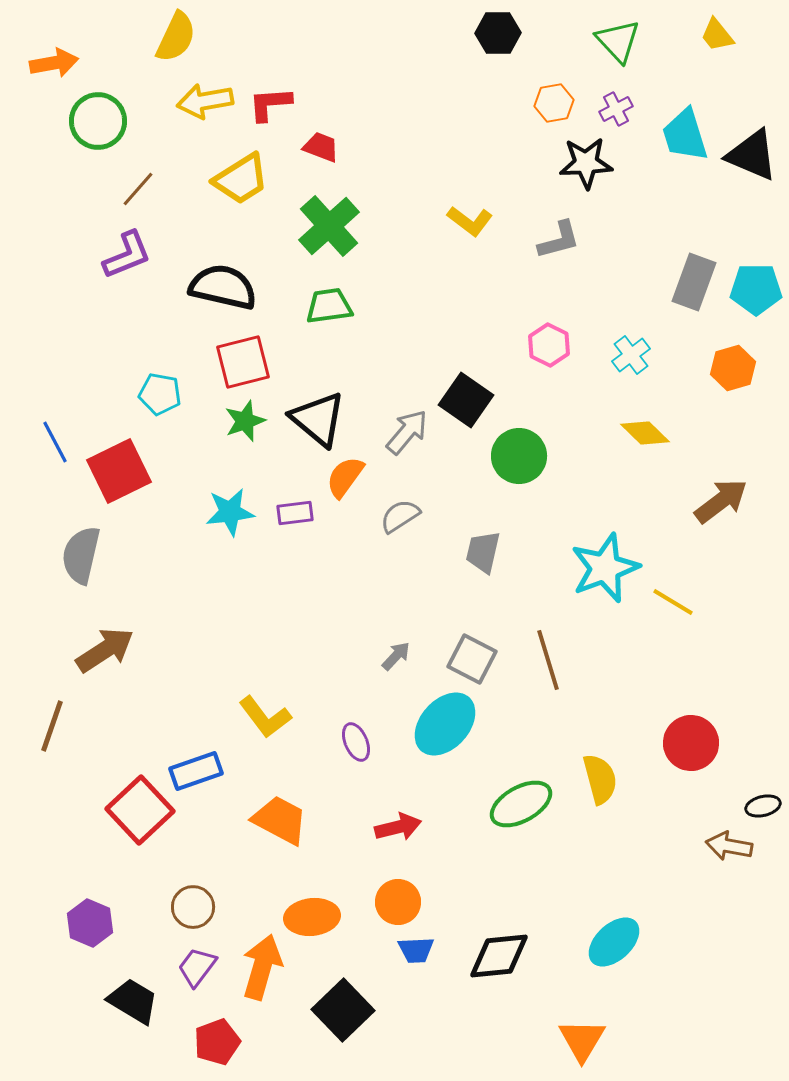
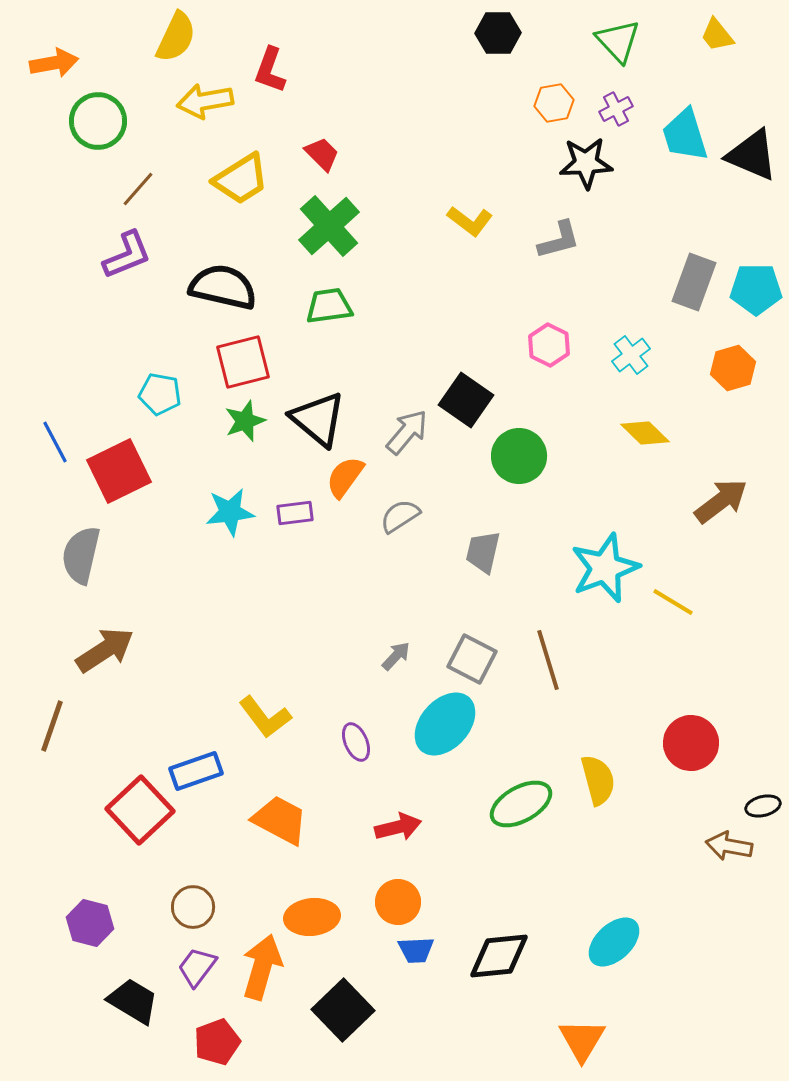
red L-shape at (270, 104): moved 34 px up; rotated 66 degrees counterclockwise
red trapezoid at (321, 147): moved 1 px right, 7 px down; rotated 24 degrees clockwise
yellow semicircle at (600, 779): moved 2 px left, 1 px down
purple hexagon at (90, 923): rotated 9 degrees counterclockwise
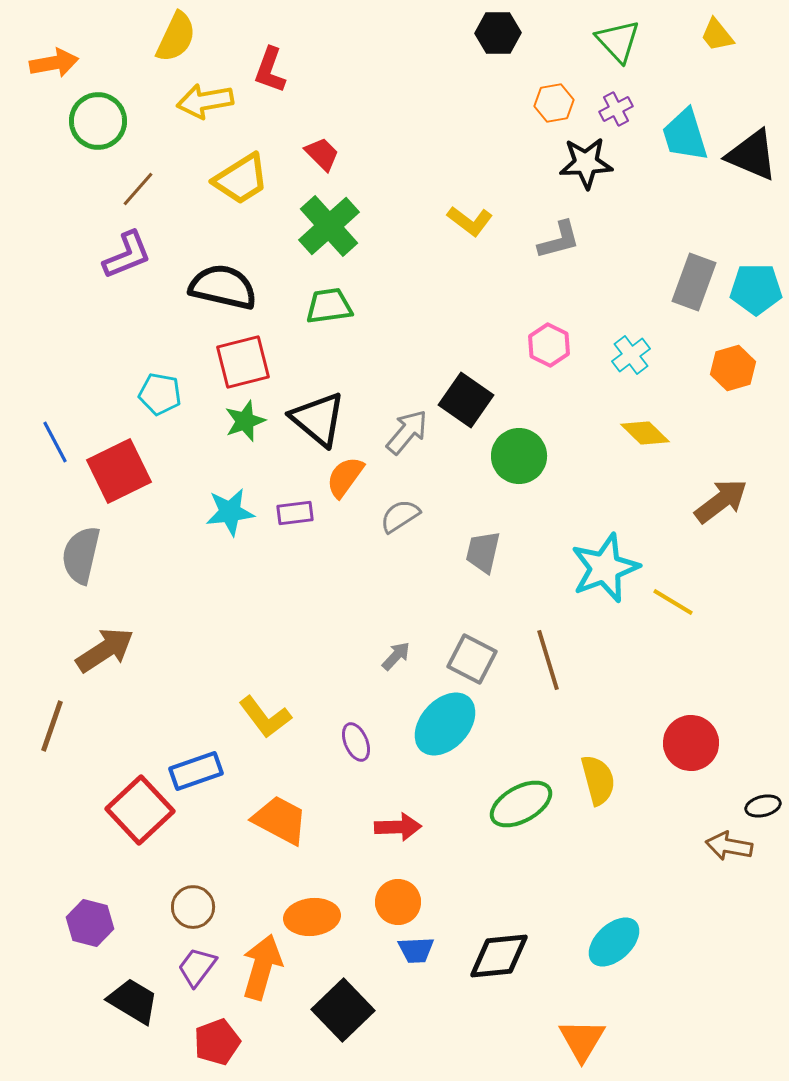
red arrow at (398, 827): rotated 12 degrees clockwise
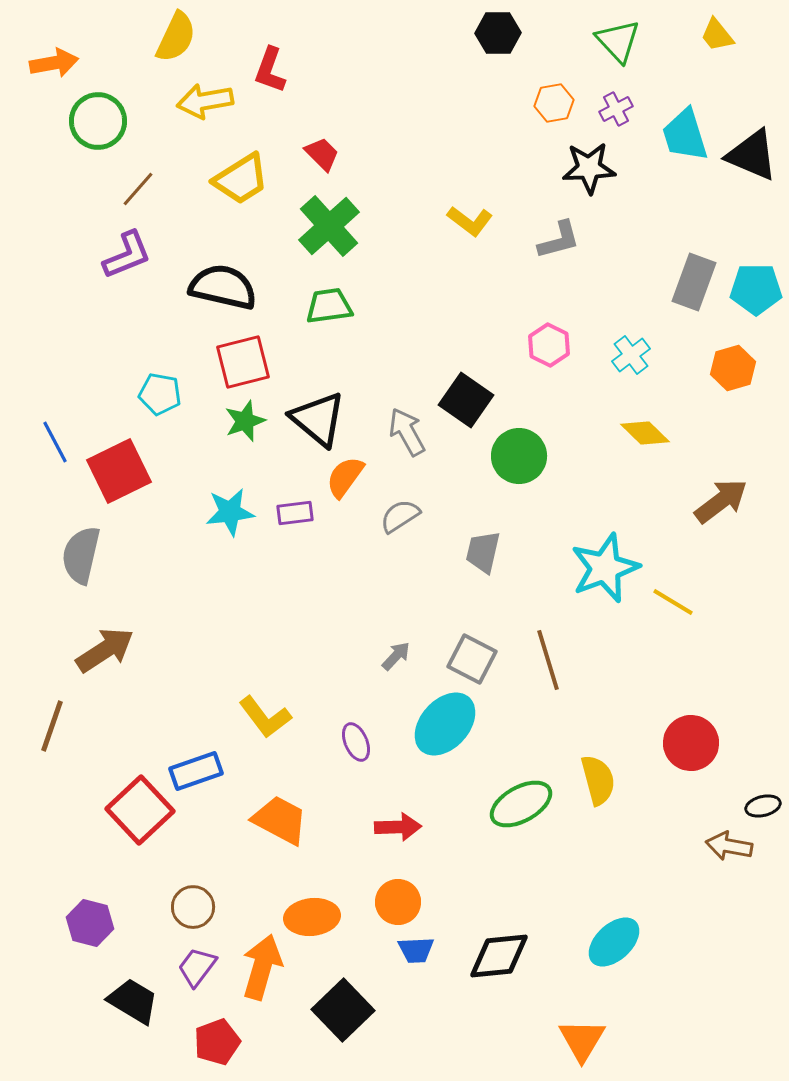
black star at (586, 163): moved 3 px right, 5 px down
gray arrow at (407, 432): rotated 69 degrees counterclockwise
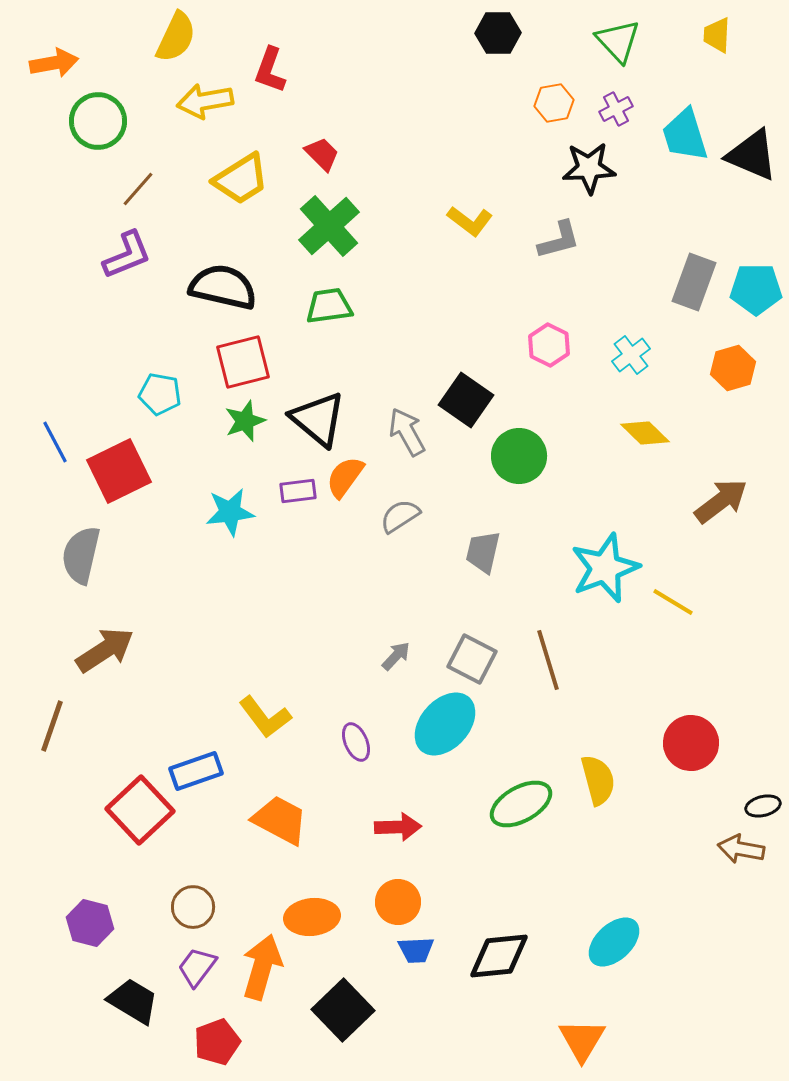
yellow trapezoid at (717, 35): rotated 42 degrees clockwise
purple rectangle at (295, 513): moved 3 px right, 22 px up
brown arrow at (729, 846): moved 12 px right, 3 px down
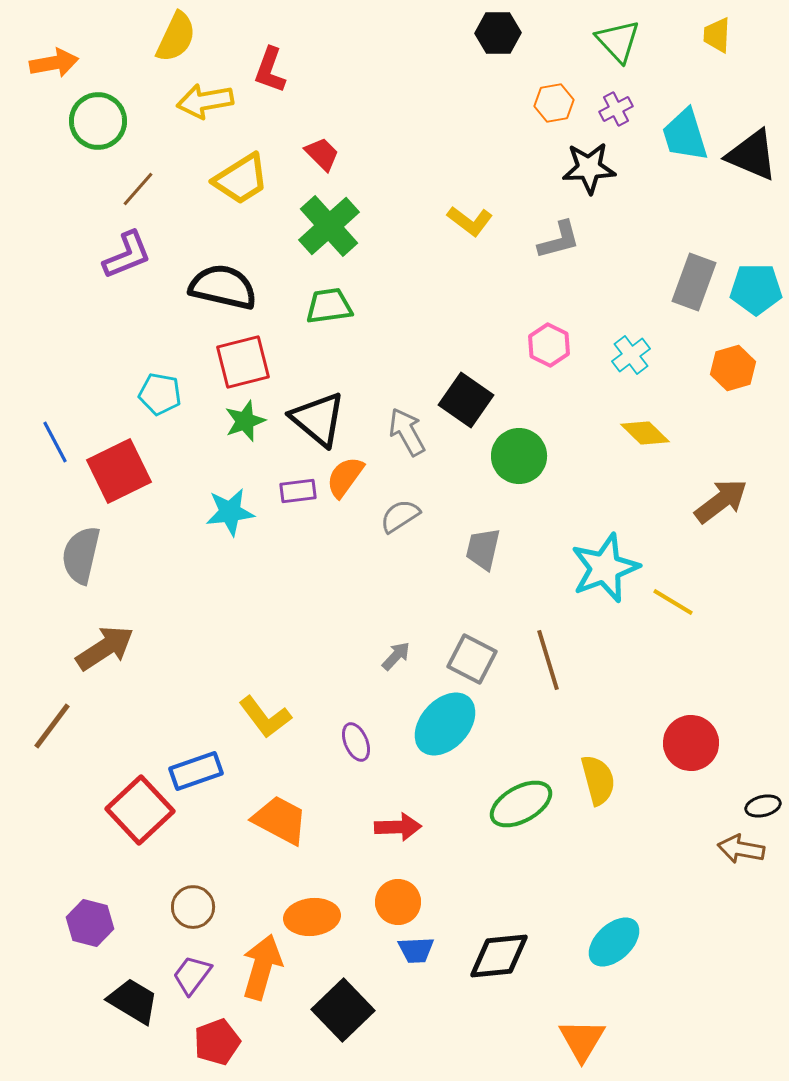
gray trapezoid at (483, 552): moved 3 px up
brown arrow at (105, 650): moved 2 px up
brown line at (52, 726): rotated 18 degrees clockwise
purple trapezoid at (197, 967): moved 5 px left, 8 px down
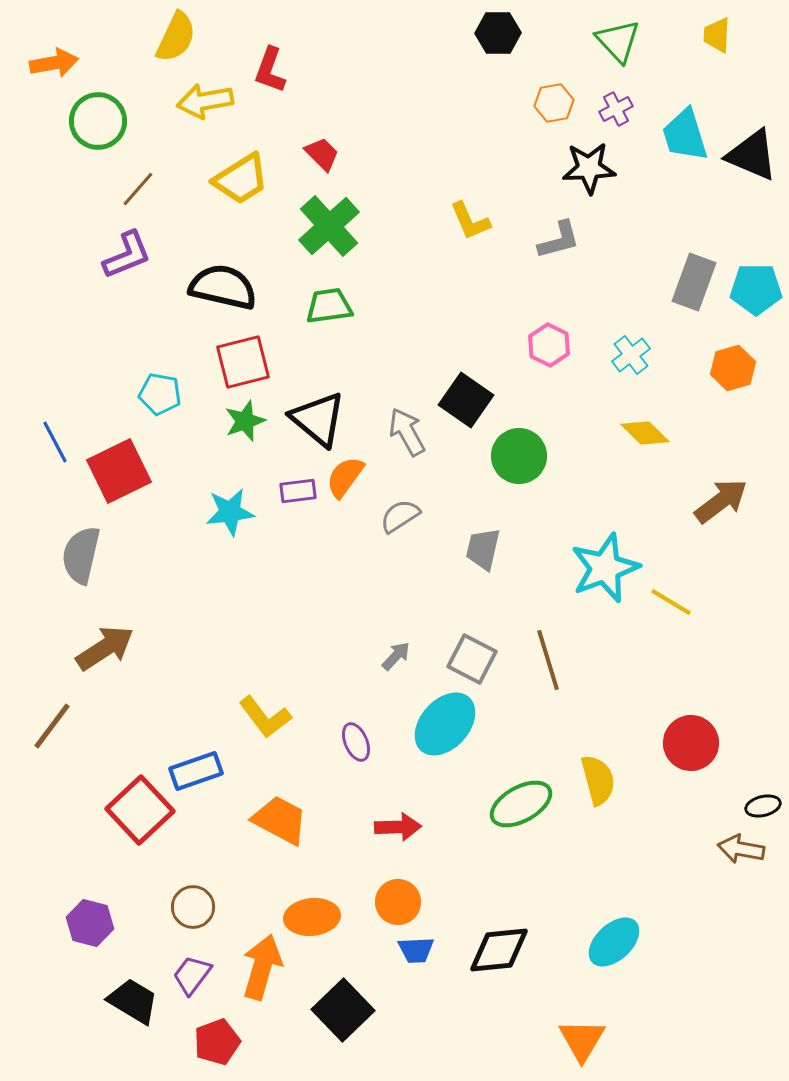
yellow L-shape at (470, 221): rotated 30 degrees clockwise
yellow line at (673, 602): moved 2 px left
black diamond at (499, 956): moved 6 px up
